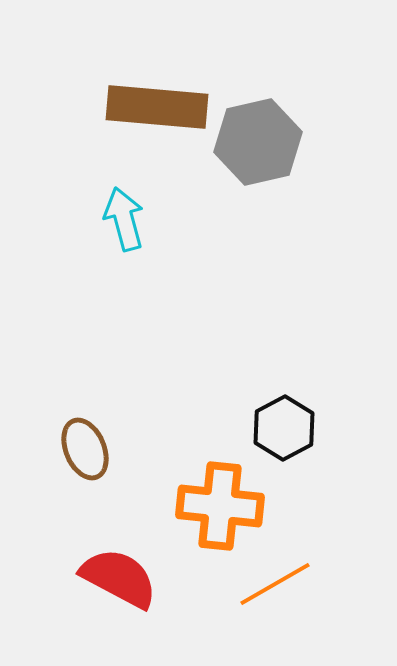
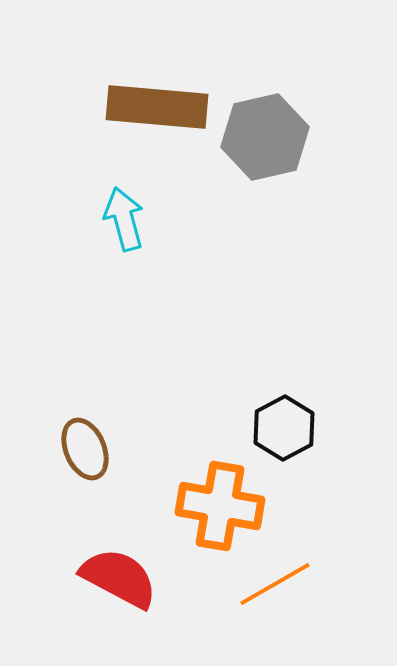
gray hexagon: moved 7 px right, 5 px up
orange cross: rotated 4 degrees clockwise
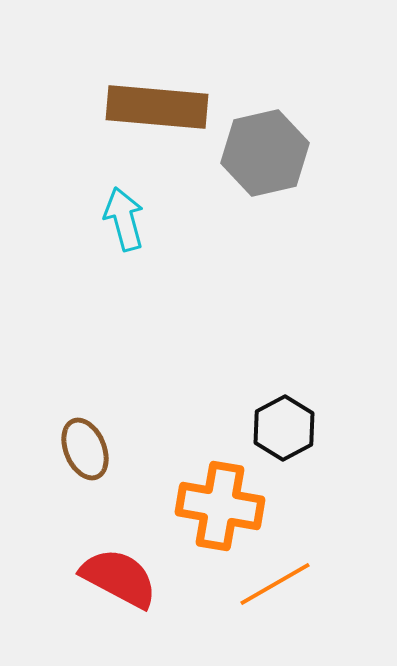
gray hexagon: moved 16 px down
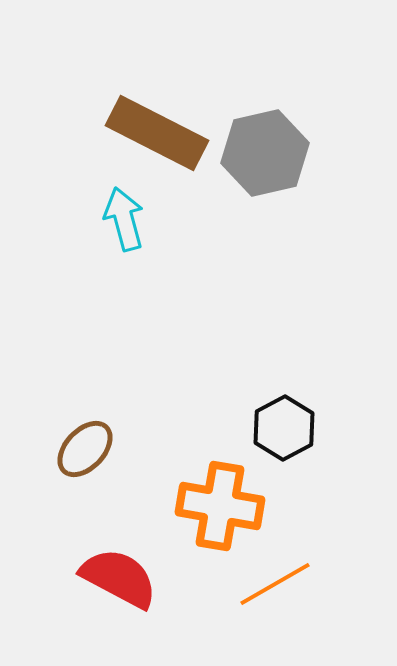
brown rectangle: moved 26 px down; rotated 22 degrees clockwise
brown ellipse: rotated 66 degrees clockwise
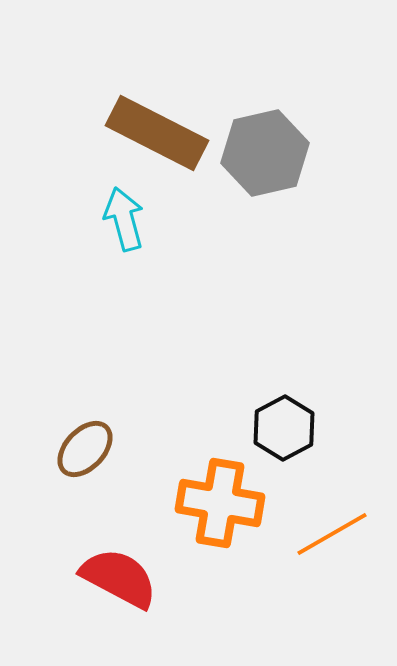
orange cross: moved 3 px up
orange line: moved 57 px right, 50 px up
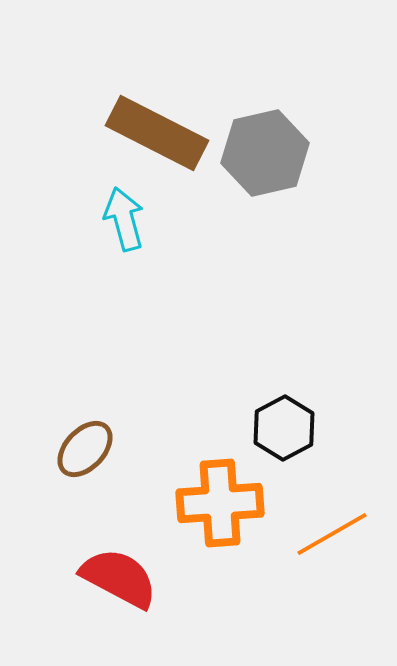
orange cross: rotated 14 degrees counterclockwise
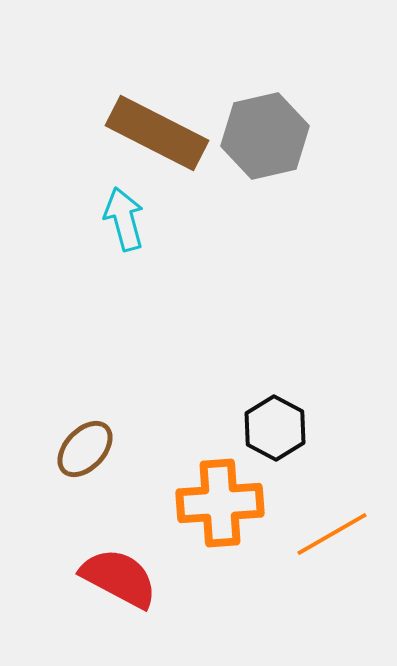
gray hexagon: moved 17 px up
black hexagon: moved 9 px left; rotated 4 degrees counterclockwise
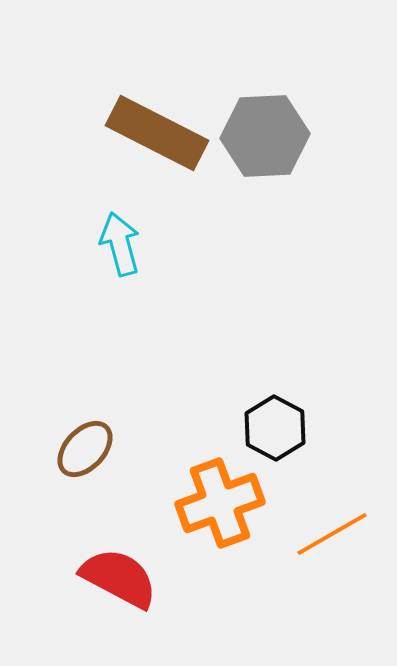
gray hexagon: rotated 10 degrees clockwise
cyan arrow: moved 4 px left, 25 px down
orange cross: rotated 16 degrees counterclockwise
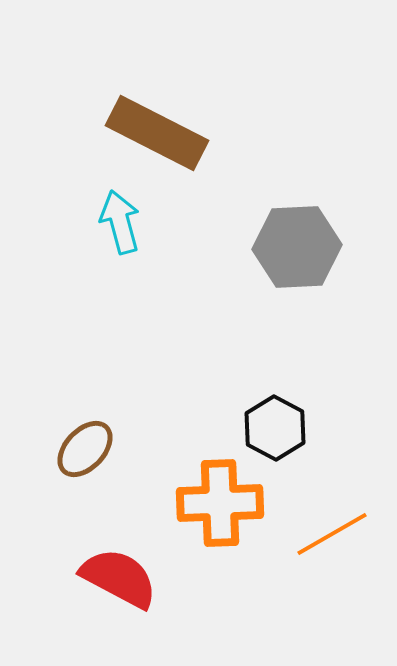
gray hexagon: moved 32 px right, 111 px down
cyan arrow: moved 22 px up
orange cross: rotated 18 degrees clockwise
